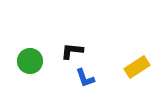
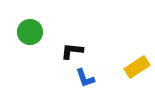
green circle: moved 29 px up
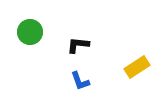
black L-shape: moved 6 px right, 6 px up
blue L-shape: moved 5 px left, 3 px down
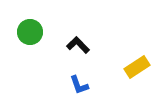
black L-shape: rotated 40 degrees clockwise
blue L-shape: moved 1 px left, 4 px down
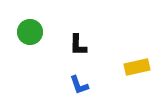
black L-shape: rotated 135 degrees counterclockwise
yellow rectangle: rotated 20 degrees clockwise
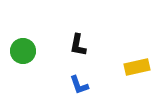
green circle: moved 7 px left, 19 px down
black L-shape: rotated 10 degrees clockwise
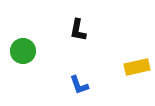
black L-shape: moved 15 px up
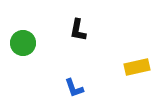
green circle: moved 8 px up
blue L-shape: moved 5 px left, 3 px down
